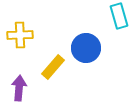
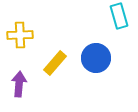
blue circle: moved 10 px right, 10 px down
yellow rectangle: moved 2 px right, 4 px up
purple arrow: moved 4 px up
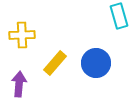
yellow cross: moved 2 px right
blue circle: moved 5 px down
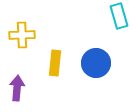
yellow rectangle: rotated 35 degrees counterclockwise
purple arrow: moved 2 px left, 4 px down
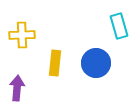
cyan rectangle: moved 10 px down
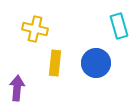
yellow cross: moved 13 px right, 6 px up; rotated 15 degrees clockwise
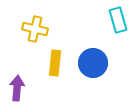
cyan rectangle: moved 1 px left, 6 px up
blue circle: moved 3 px left
